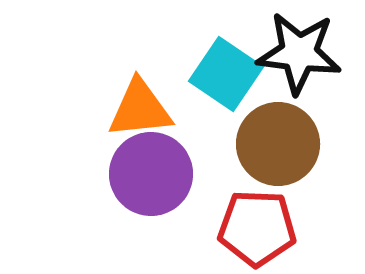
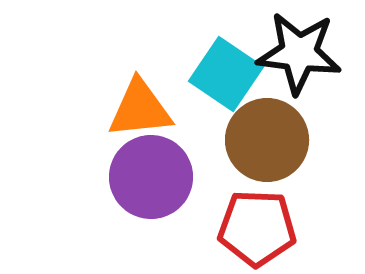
brown circle: moved 11 px left, 4 px up
purple circle: moved 3 px down
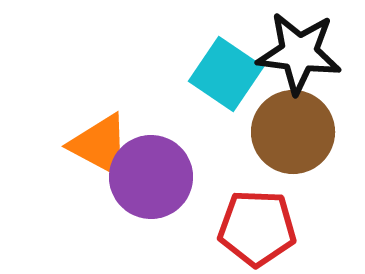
orange triangle: moved 40 px left, 36 px down; rotated 34 degrees clockwise
brown circle: moved 26 px right, 8 px up
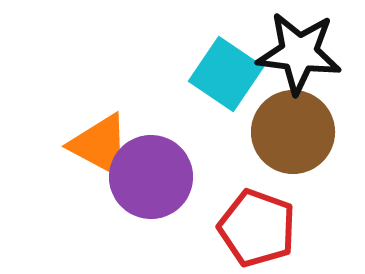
red pentagon: rotated 18 degrees clockwise
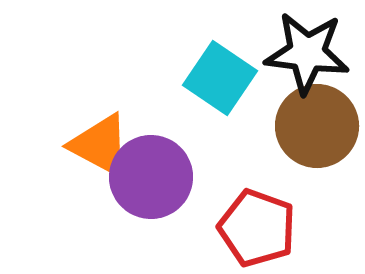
black star: moved 8 px right
cyan square: moved 6 px left, 4 px down
brown circle: moved 24 px right, 6 px up
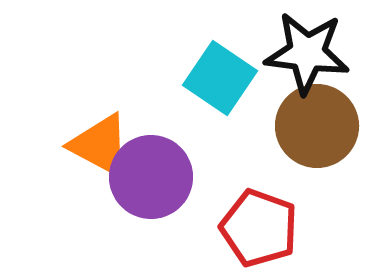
red pentagon: moved 2 px right
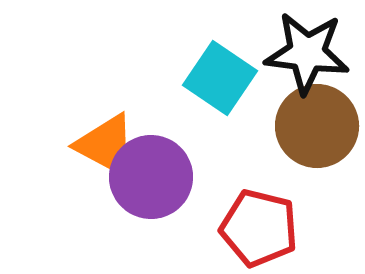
orange triangle: moved 6 px right
red pentagon: rotated 6 degrees counterclockwise
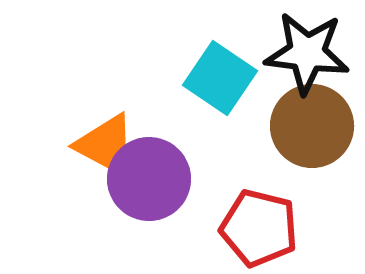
brown circle: moved 5 px left
purple circle: moved 2 px left, 2 px down
